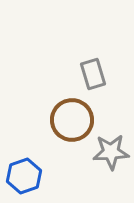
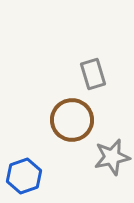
gray star: moved 1 px right, 5 px down; rotated 9 degrees counterclockwise
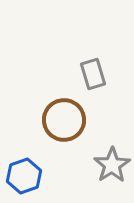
brown circle: moved 8 px left
gray star: moved 8 px down; rotated 21 degrees counterclockwise
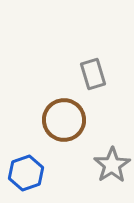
blue hexagon: moved 2 px right, 3 px up
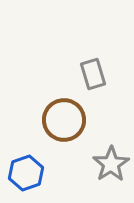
gray star: moved 1 px left, 1 px up
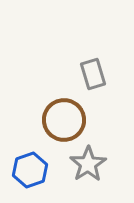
gray star: moved 23 px left
blue hexagon: moved 4 px right, 3 px up
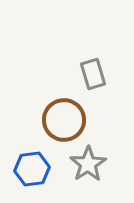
blue hexagon: moved 2 px right, 1 px up; rotated 12 degrees clockwise
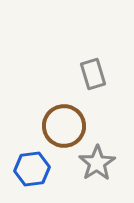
brown circle: moved 6 px down
gray star: moved 9 px right, 1 px up
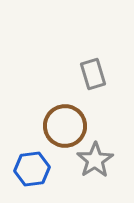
brown circle: moved 1 px right
gray star: moved 2 px left, 3 px up
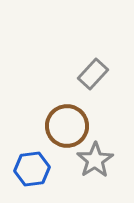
gray rectangle: rotated 60 degrees clockwise
brown circle: moved 2 px right
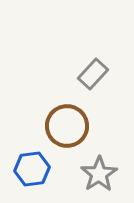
gray star: moved 4 px right, 14 px down
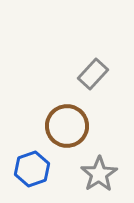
blue hexagon: rotated 12 degrees counterclockwise
